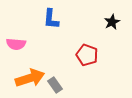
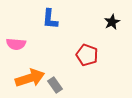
blue L-shape: moved 1 px left
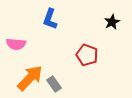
blue L-shape: rotated 15 degrees clockwise
orange arrow: rotated 28 degrees counterclockwise
gray rectangle: moved 1 px left, 1 px up
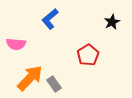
blue L-shape: rotated 30 degrees clockwise
red pentagon: moved 1 px right; rotated 20 degrees clockwise
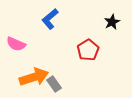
pink semicircle: rotated 18 degrees clockwise
red pentagon: moved 5 px up
orange arrow: moved 4 px right, 1 px up; rotated 28 degrees clockwise
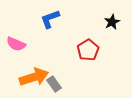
blue L-shape: rotated 20 degrees clockwise
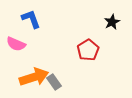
blue L-shape: moved 19 px left; rotated 90 degrees clockwise
gray rectangle: moved 2 px up
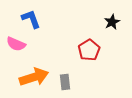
red pentagon: moved 1 px right
gray rectangle: moved 11 px right; rotated 28 degrees clockwise
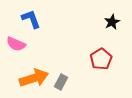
red pentagon: moved 12 px right, 9 px down
orange arrow: moved 1 px down
gray rectangle: moved 4 px left; rotated 35 degrees clockwise
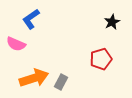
blue L-shape: rotated 105 degrees counterclockwise
red pentagon: rotated 15 degrees clockwise
